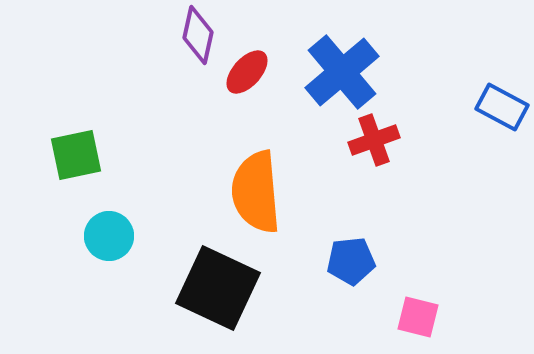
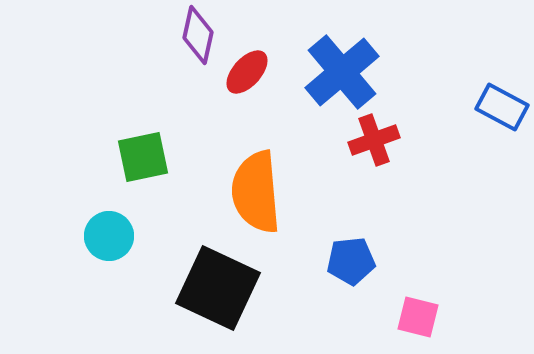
green square: moved 67 px right, 2 px down
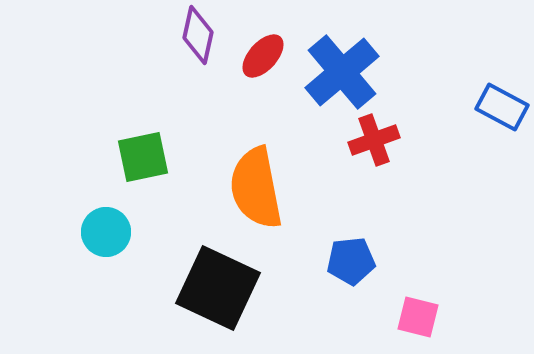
red ellipse: moved 16 px right, 16 px up
orange semicircle: moved 4 px up; rotated 6 degrees counterclockwise
cyan circle: moved 3 px left, 4 px up
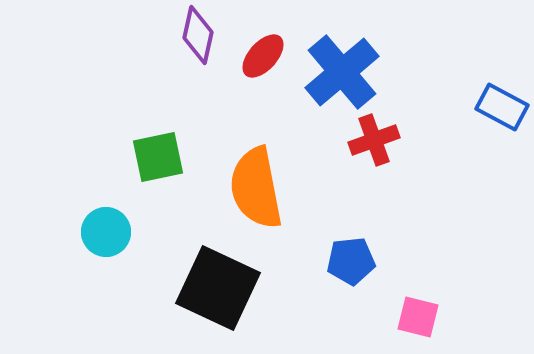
green square: moved 15 px right
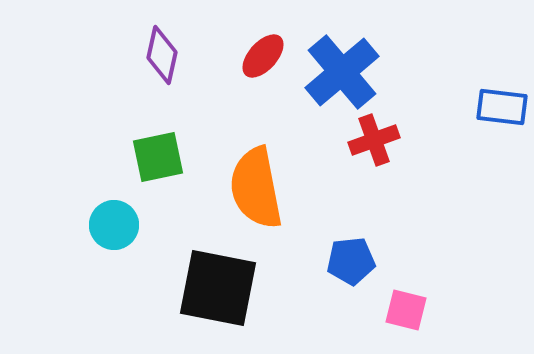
purple diamond: moved 36 px left, 20 px down
blue rectangle: rotated 21 degrees counterclockwise
cyan circle: moved 8 px right, 7 px up
black square: rotated 14 degrees counterclockwise
pink square: moved 12 px left, 7 px up
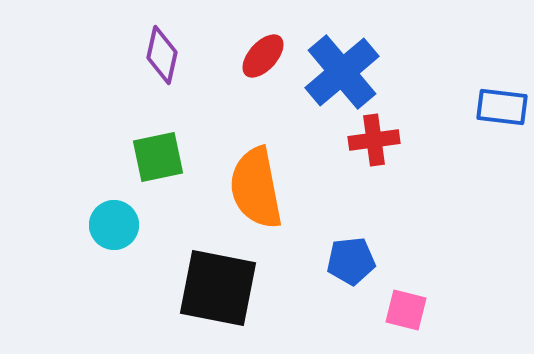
red cross: rotated 12 degrees clockwise
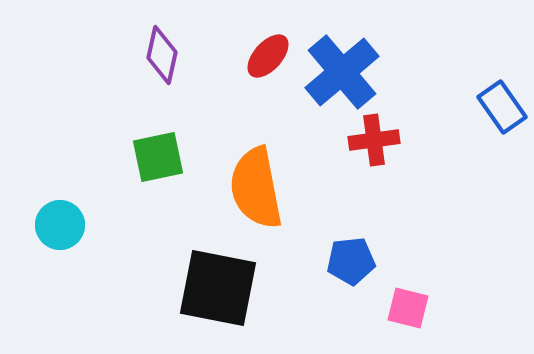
red ellipse: moved 5 px right
blue rectangle: rotated 48 degrees clockwise
cyan circle: moved 54 px left
pink square: moved 2 px right, 2 px up
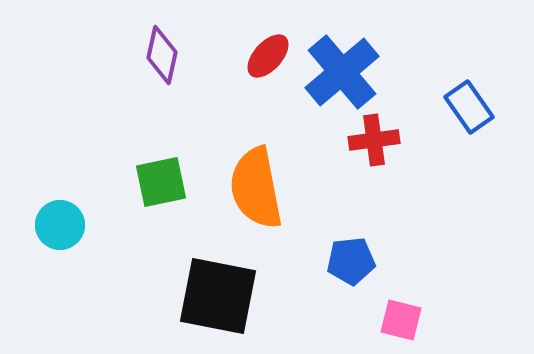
blue rectangle: moved 33 px left
green square: moved 3 px right, 25 px down
black square: moved 8 px down
pink square: moved 7 px left, 12 px down
